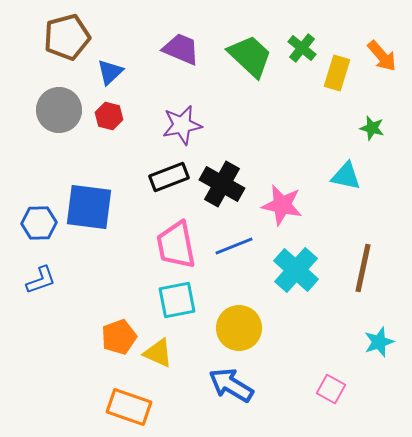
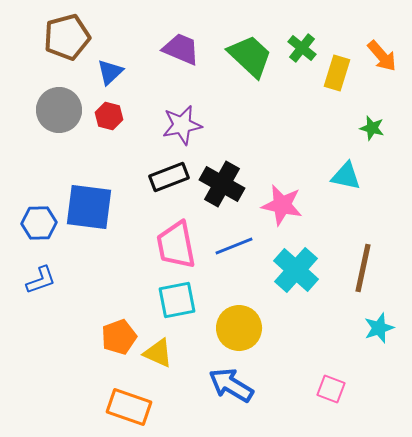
cyan star: moved 14 px up
pink square: rotated 8 degrees counterclockwise
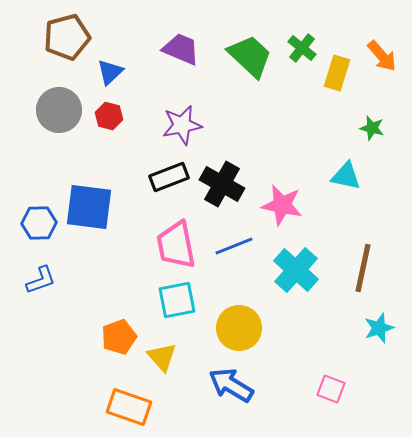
yellow triangle: moved 4 px right, 4 px down; rotated 24 degrees clockwise
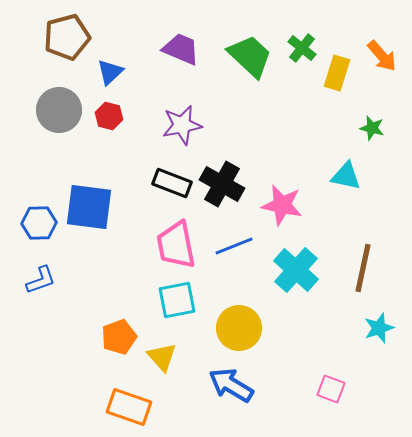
black rectangle: moved 3 px right, 6 px down; rotated 42 degrees clockwise
